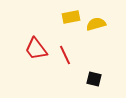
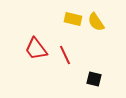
yellow rectangle: moved 2 px right, 2 px down; rotated 24 degrees clockwise
yellow semicircle: moved 2 px up; rotated 108 degrees counterclockwise
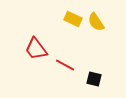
yellow rectangle: rotated 12 degrees clockwise
red line: moved 10 px down; rotated 36 degrees counterclockwise
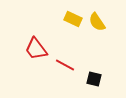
yellow semicircle: moved 1 px right
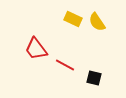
black square: moved 1 px up
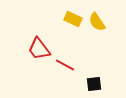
red trapezoid: moved 3 px right
black square: moved 6 px down; rotated 21 degrees counterclockwise
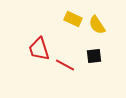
yellow semicircle: moved 3 px down
red trapezoid: rotated 20 degrees clockwise
black square: moved 28 px up
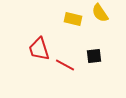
yellow rectangle: rotated 12 degrees counterclockwise
yellow semicircle: moved 3 px right, 12 px up
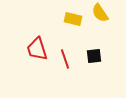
red trapezoid: moved 2 px left
red line: moved 6 px up; rotated 42 degrees clockwise
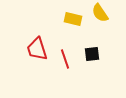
black square: moved 2 px left, 2 px up
